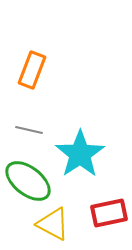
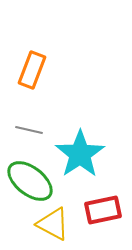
green ellipse: moved 2 px right
red rectangle: moved 6 px left, 3 px up
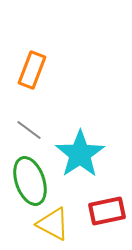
gray line: rotated 24 degrees clockwise
green ellipse: rotated 33 degrees clockwise
red rectangle: moved 4 px right, 1 px down
